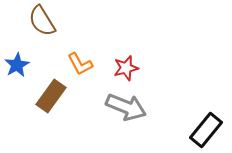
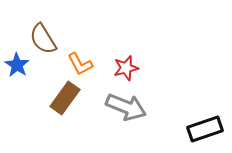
brown semicircle: moved 1 px right, 18 px down
blue star: rotated 10 degrees counterclockwise
brown rectangle: moved 14 px right, 2 px down
black rectangle: moved 1 px left, 1 px up; rotated 32 degrees clockwise
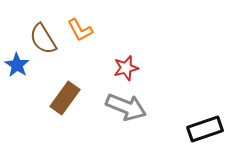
orange L-shape: moved 34 px up
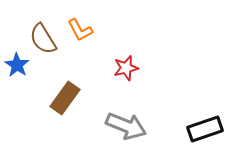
gray arrow: moved 19 px down
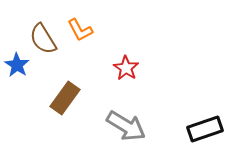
red star: rotated 25 degrees counterclockwise
gray arrow: rotated 9 degrees clockwise
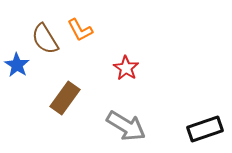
brown semicircle: moved 2 px right
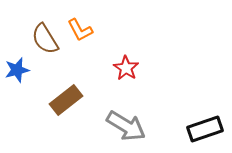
blue star: moved 5 px down; rotated 25 degrees clockwise
brown rectangle: moved 1 px right, 2 px down; rotated 16 degrees clockwise
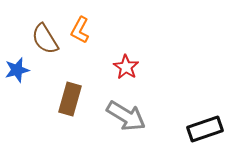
orange L-shape: rotated 56 degrees clockwise
red star: moved 1 px up
brown rectangle: moved 4 px right, 1 px up; rotated 36 degrees counterclockwise
gray arrow: moved 10 px up
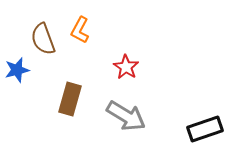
brown semicircle: moved 2 px left; rotated 12 degrees clockwise
